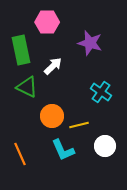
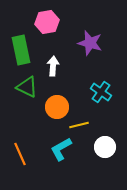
pink hexagon: rotated 10 degrees counterclockwise
white arrow: rotated 42 degrees counterclockwise
orange circle: moved 5 px right, 9 px up
white circle: moved 1 px down
cyan L-shape: moved 2 px left, 1 px up; rotated 85 degrees clockwise
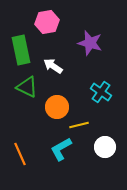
white arrow: rotated 60 degrees counterclockwise
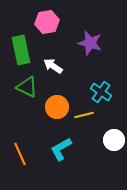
yellow line: moved 5 px right, 10 px up
white circle: moved 9 px right, 7 px up
